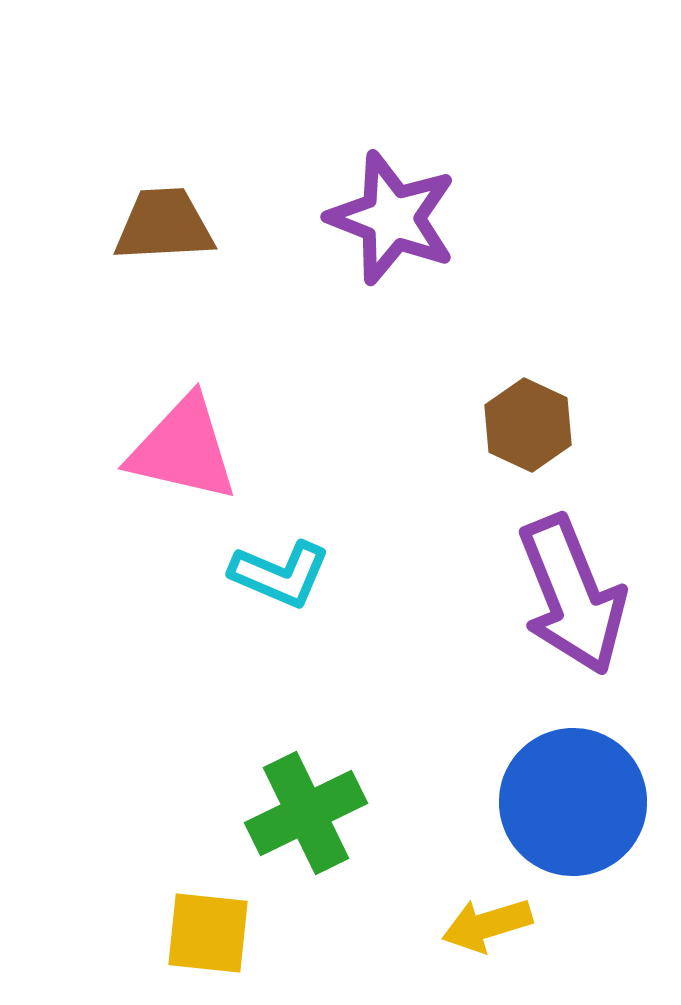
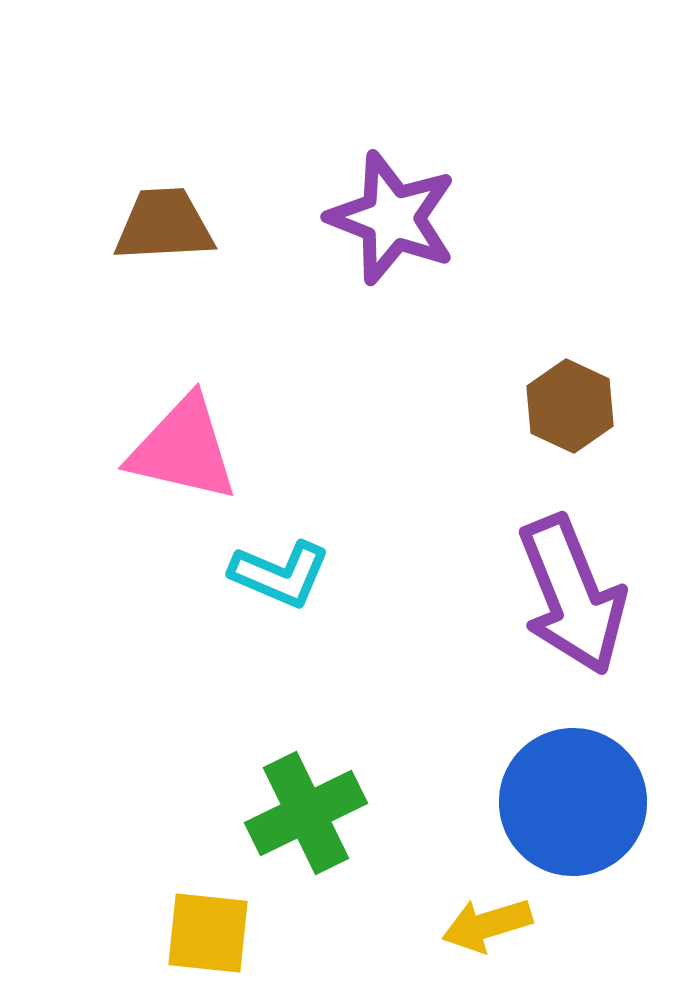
brown hexagon: moved 42 px right, 19 px up
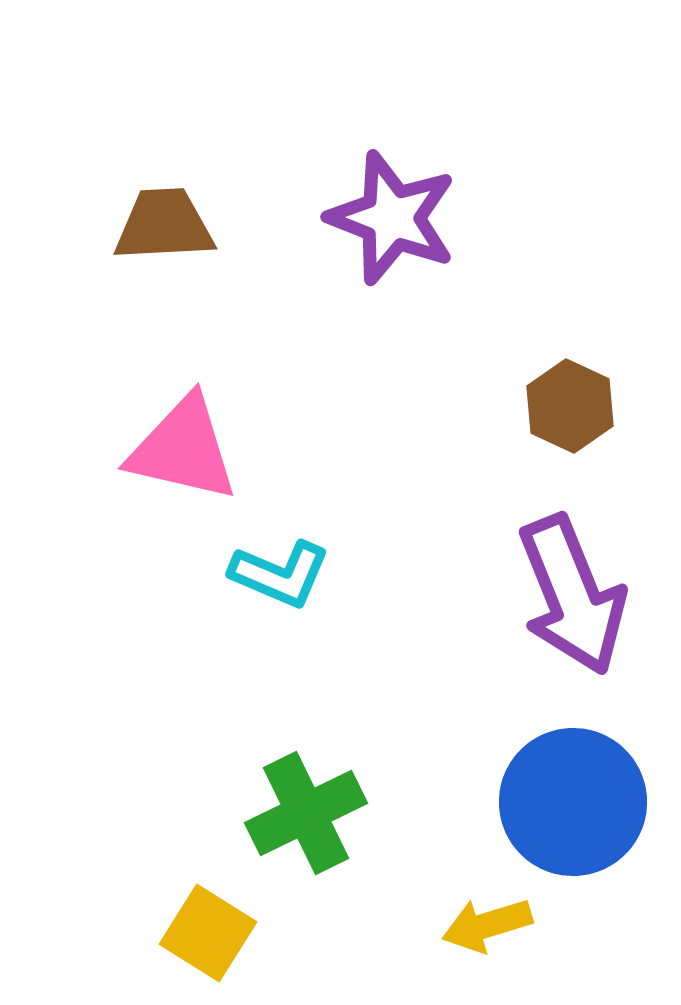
yellow square: rotated 26 degrees clockwise
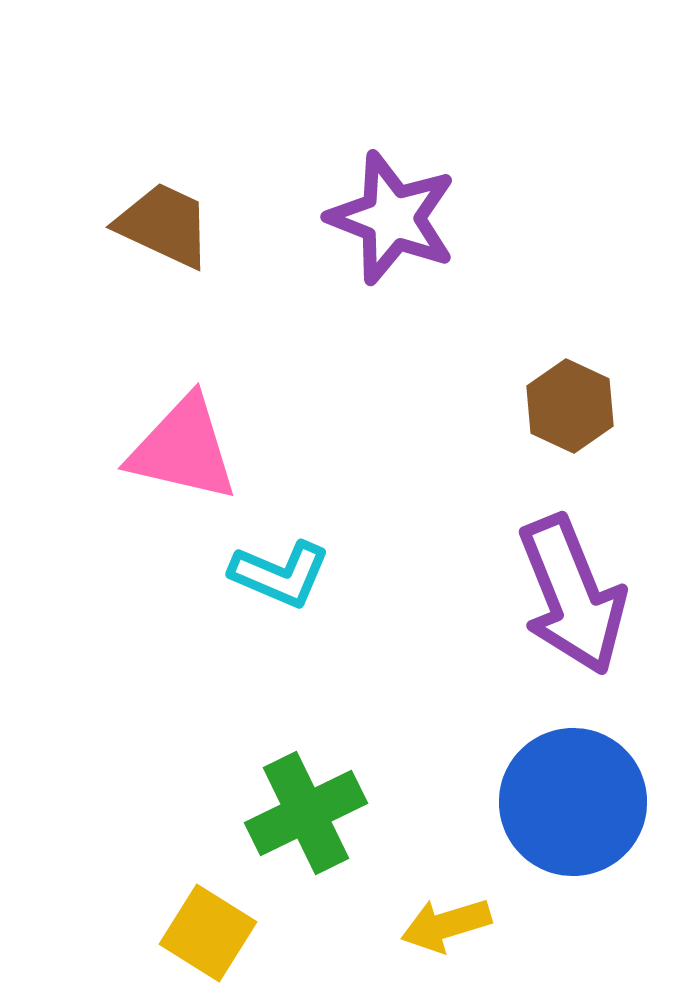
brown trapezoid: rotated 28 degrees clockwise
yellow arrow: moved 41 px left
